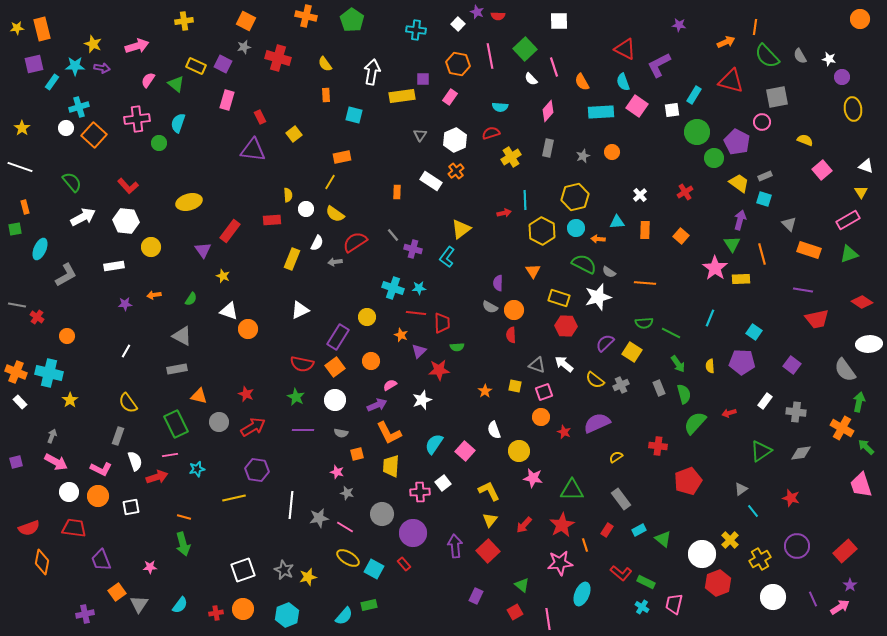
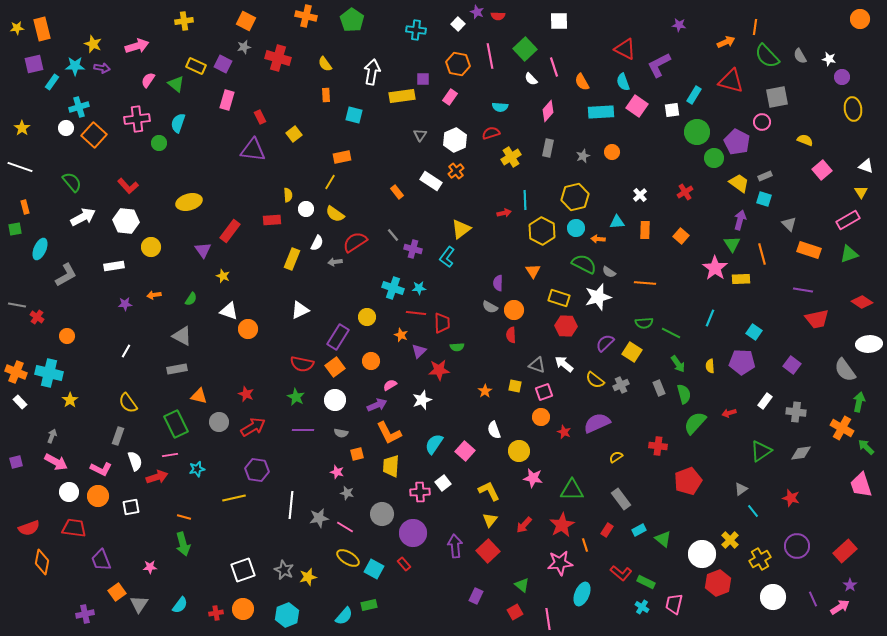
orange rectangle at (397, 192): rotated 40 degrees counterclockwise
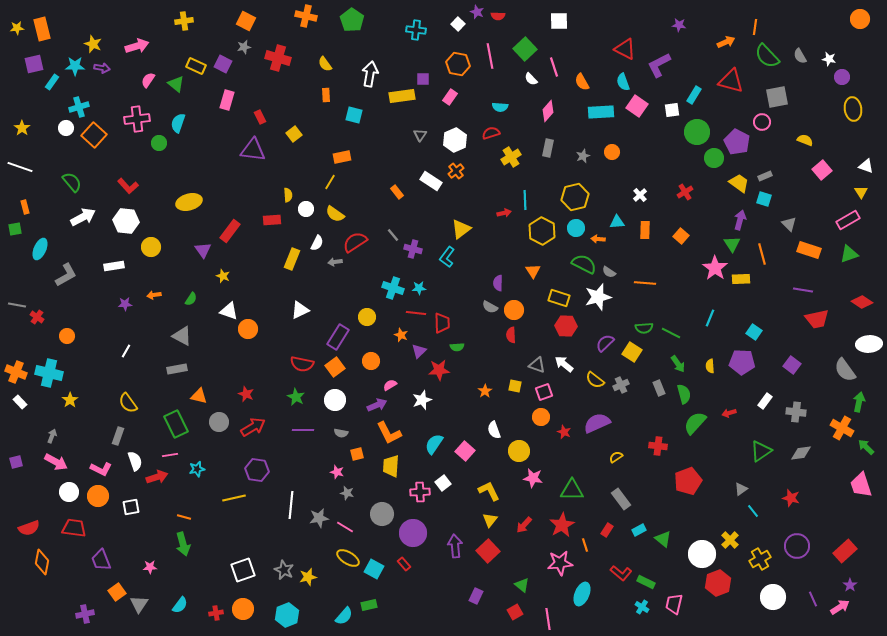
white arrow at (372, 72): moved 2 px left, 2 px down
green semicircle at (644, 323): moved 5 px down
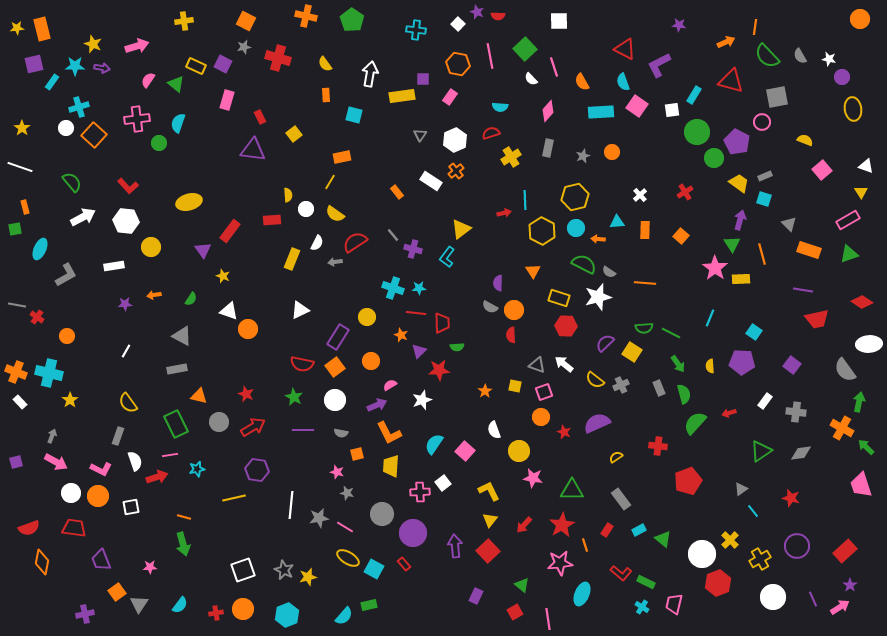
green star at (296, 397): moved 2 px left
white circle at (69, 492): moved 2 px right, 1 px down
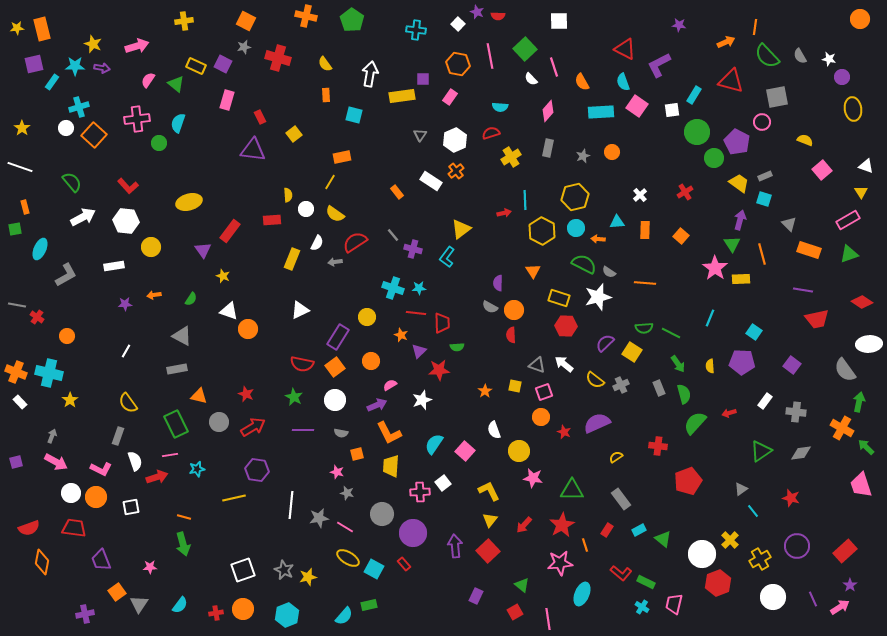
orange circle at (98, 496): moved 2 px left, 1 px down
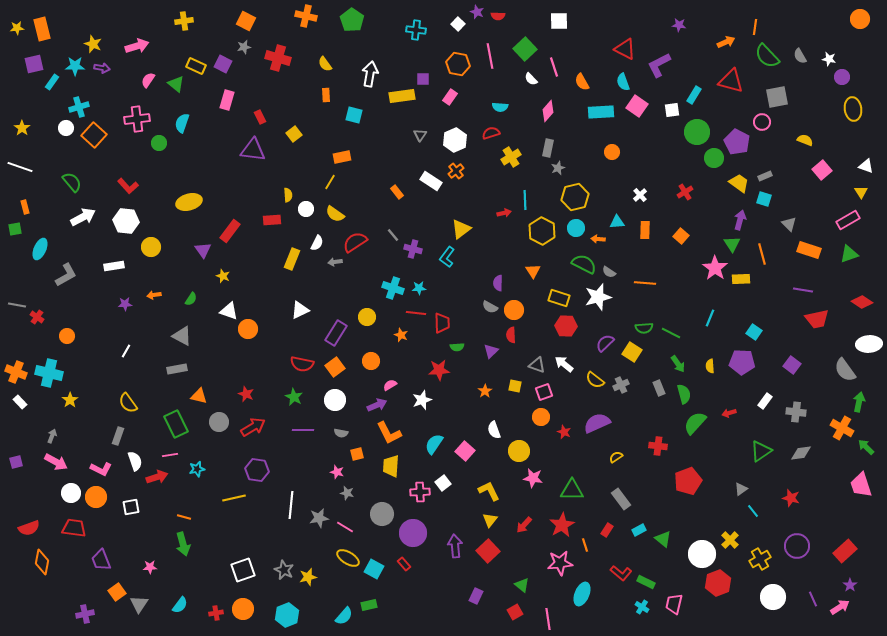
cyan semicircle at (178, 123): moved 4 px right
gray star at (583, 156): moved 25 px left, 12 px down
purple rectangle at (338, 337): moved 2 px left, 4 px up
purple triangle at (419, 351): moved 72 px right
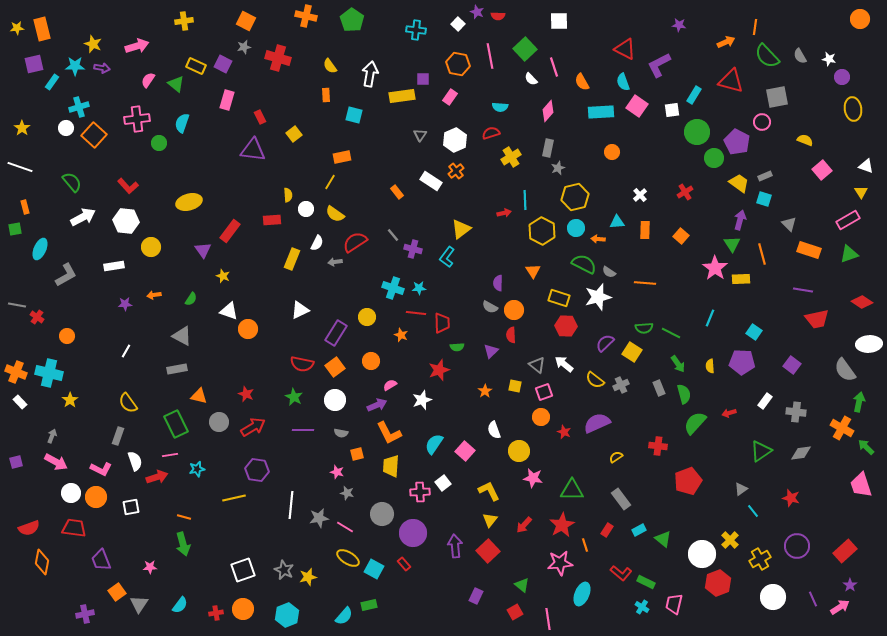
yellow semicircle at (325, 64): moved 5 px right, 2 px down
gray triangle at (537, 365): rotated 18 degrees clockwise
red star at (439, 370): rotated 15 degrees counterclockwise
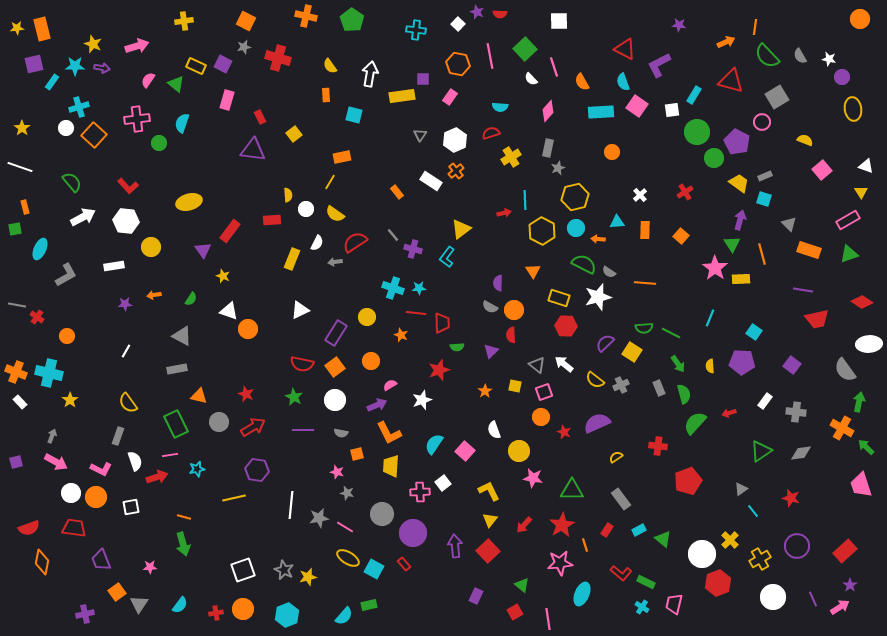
red semicircle at (498, 16): moved 2 px right, 2 px up
gray square at (777, 97): rotated 20 degrees counterclockwise
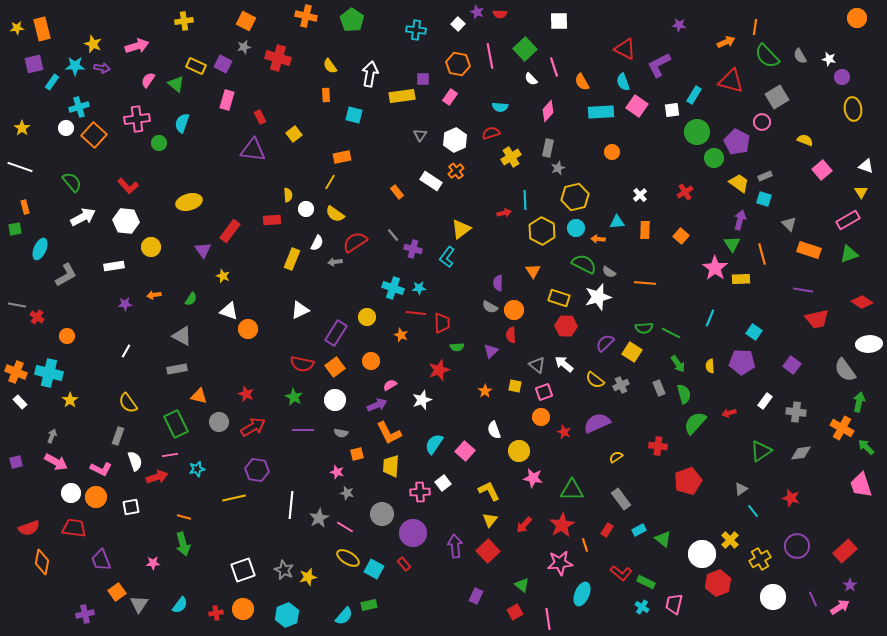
orange circle at (860, 19): moved 3 px left, 1 px up
gray star at (319, 518): rotated 18 degrees counterclockwise
pink star at (150, 567): moved 3 px right, 4 px up
